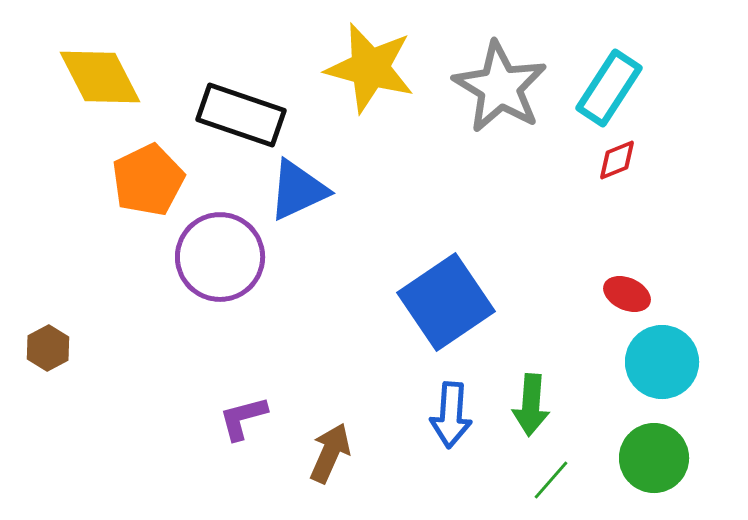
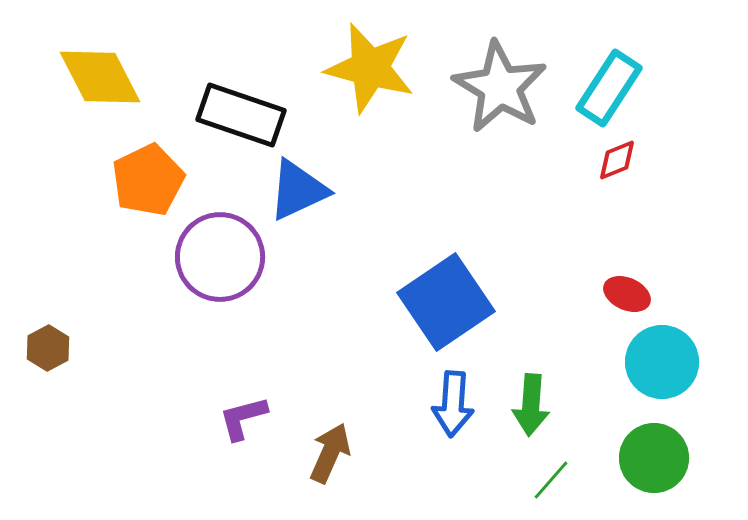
blue arrow: moved 2 px right, 11 px up
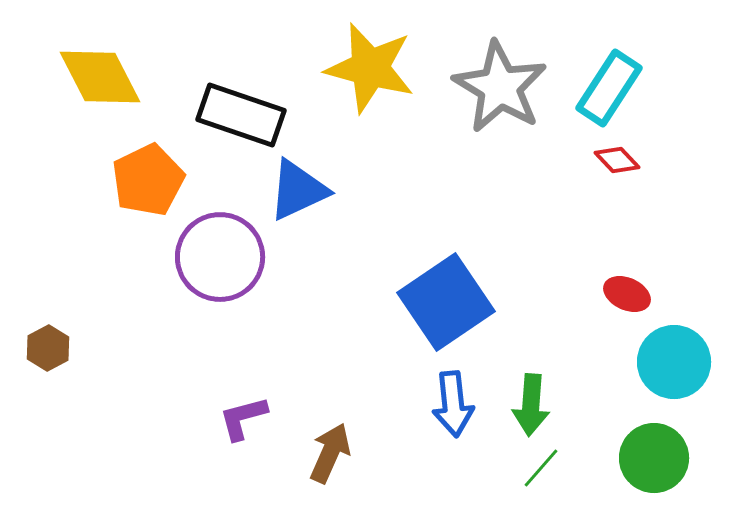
red diamond: rotated 69 degrees clockwise
cyan circle: moved 12 px right
blue arrow: rotated 10 degrees counterclockwise
green line: moved 10 px left, 12 px up
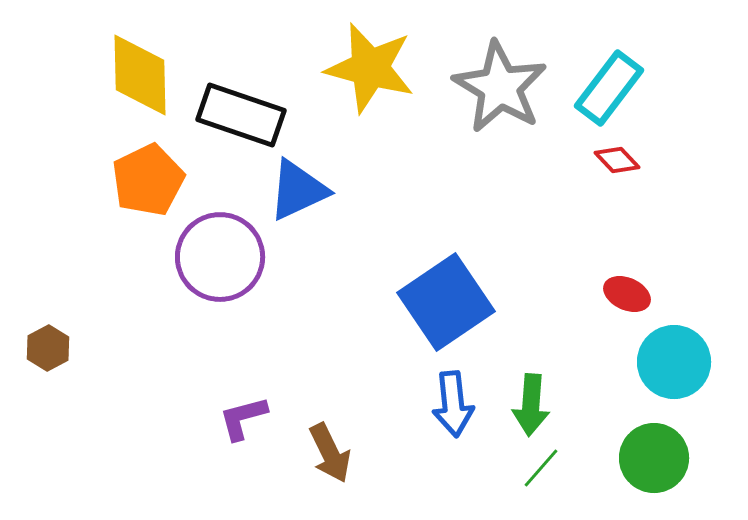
yellow diamond: moved 40 px right, 2 px up; rotated 26 degrees clockwise
cyan rectangle: rotated 4 degrees clockwise
brown arrow: rotated 130 degrees clockwise
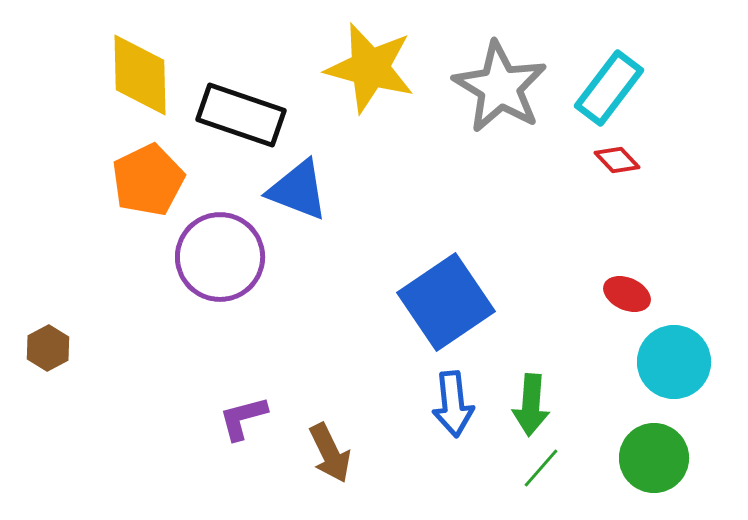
blue triangle: rotated 46 degrees clockwise
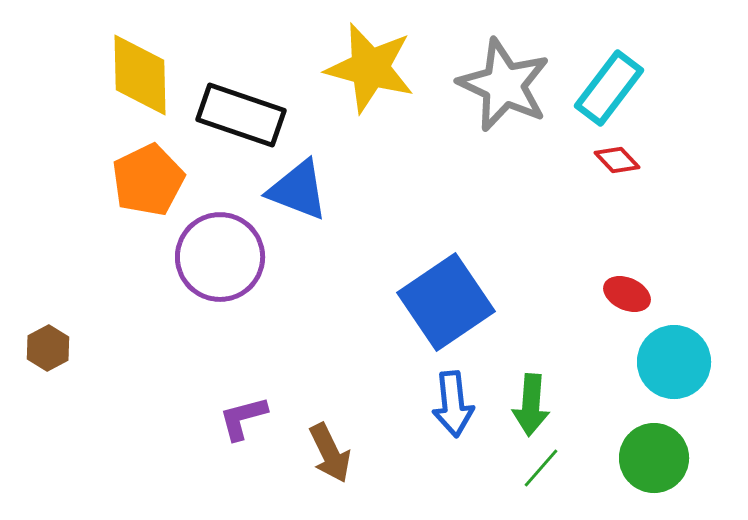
gray star: moved 4 px right, 2 px up; rotated 6 degrees counterclockwise
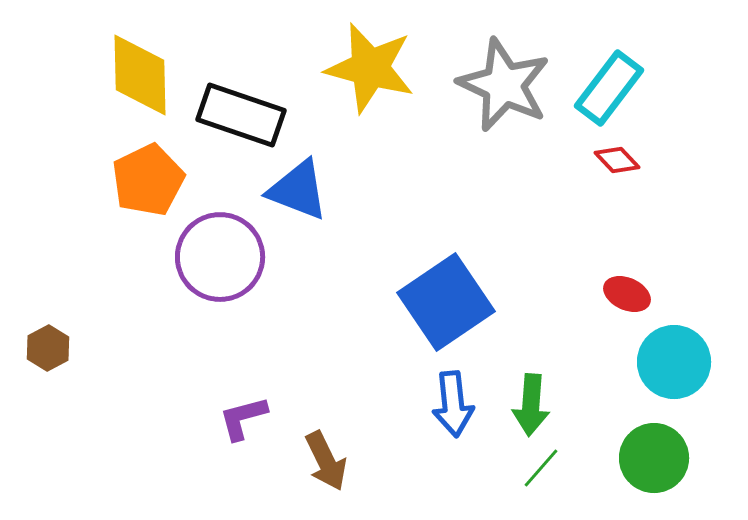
brown arrow: moved 4 px left, 8 px down
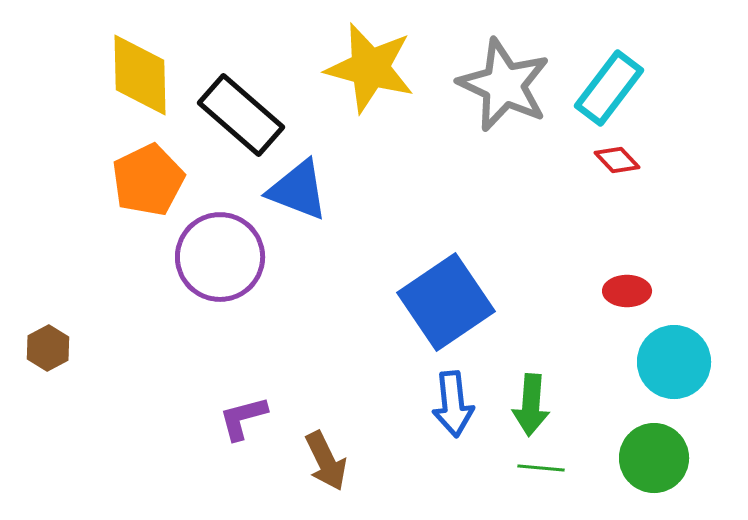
black rectangle: rotated 22 degrees clockwise
red ellipse: moved 3 px up; rotated 24 degrees counterclockwise
green line: rotated 54 degrees clockwise
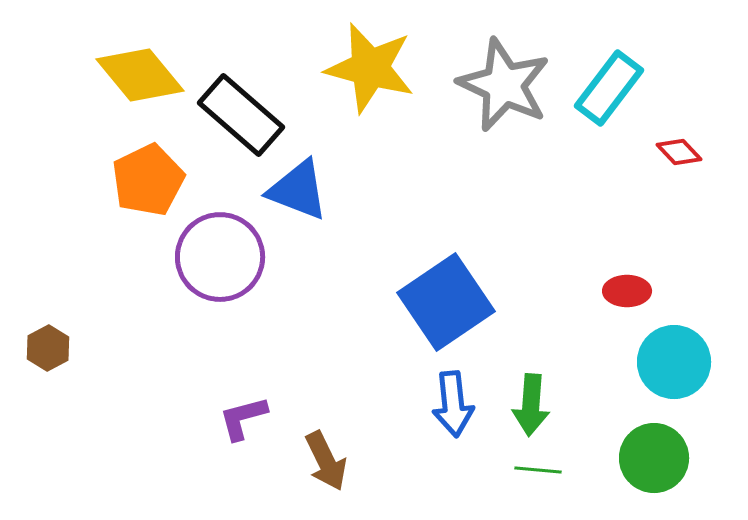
yellow diamond: rotated 38 degrees counterclockwise
red diamond: moved 62 px right, 8 px up
green line: moved 3 px left, 2 px down
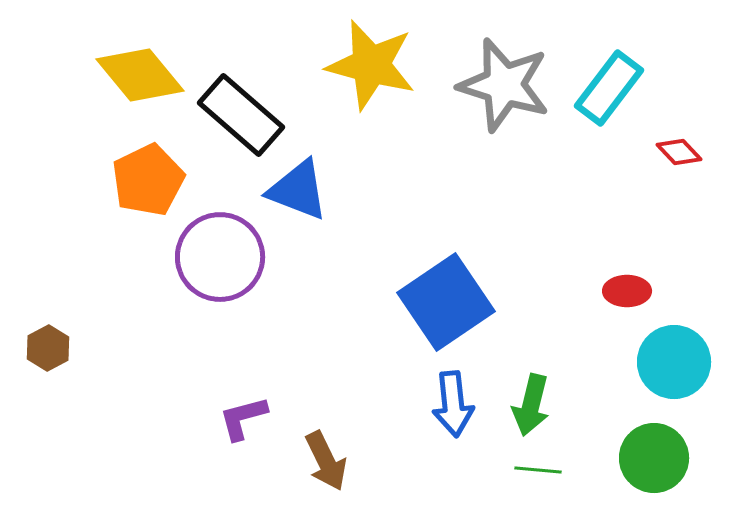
yellow star: moved 1 px right, 3 px up
gray star: rotated 8 degrees counterclockwise
green arrow: rotated 10 degrees clockwise
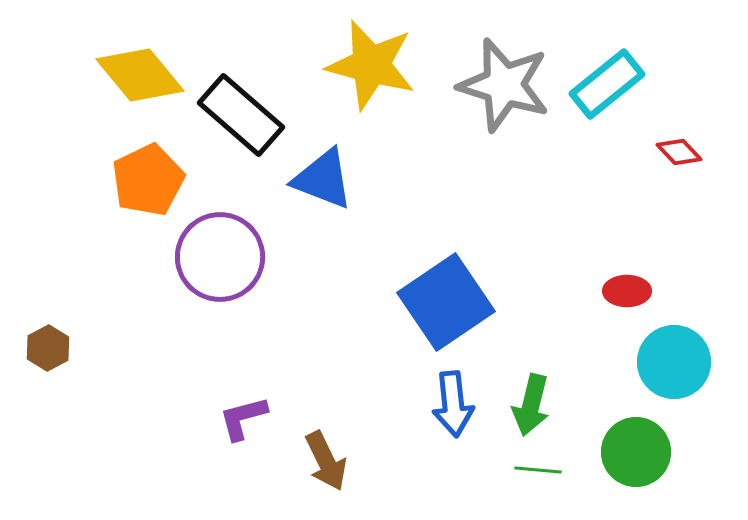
cyan rectangle: moved 2 px left, 4 px up; rotated 14 degrees clockwise
blue triangle: moved 25 px right, 11 px up
green circle: moved 18 px left, 6 px up
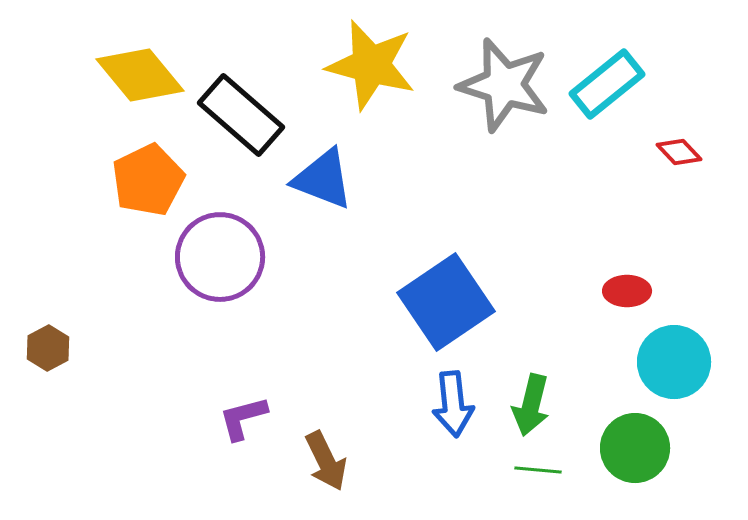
green circle: moved 1 px left, 4 px up
